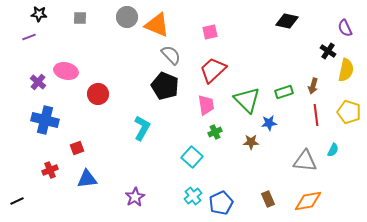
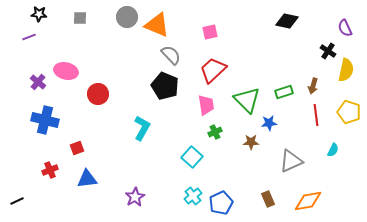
gray triangle: moved 14 px left; rotated 30 degrees counterclockwise
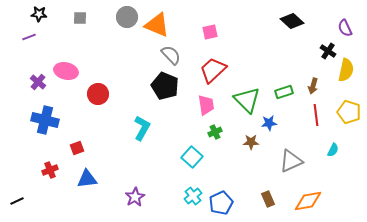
black diamond: moved 5 px right; rotated 30 degrees clockwise
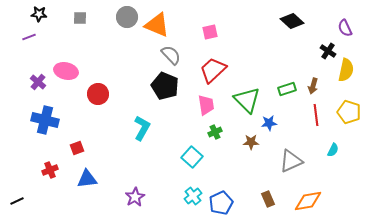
green rectangle: moved 3 px right, 3 px up
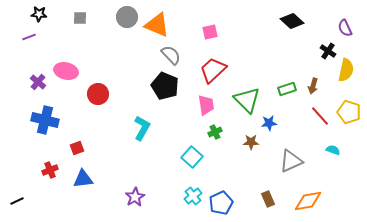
red line: moved 4 px right, 1 px down; rotated 35 degrees counterclockwise
cyan semicircle: rotated 96 degrees counterclockwise
blue triangle: moved 4 px left
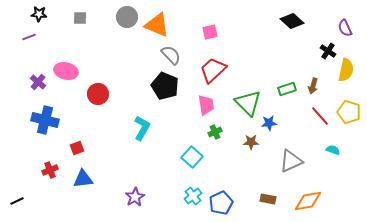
green triangle: moved 1 px right, 3 px down
brown rectangle: rotated 56 degrees counterclockwise
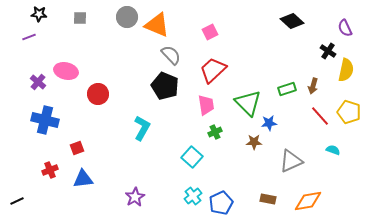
pink square: rotated 14 degrees counterclockwise
brown star: moved 3 px right
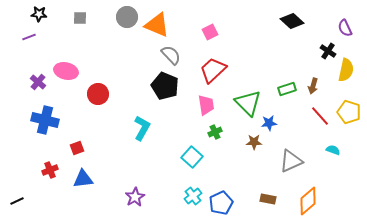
orange diamond: rotated 32 degrees counterclockwise
